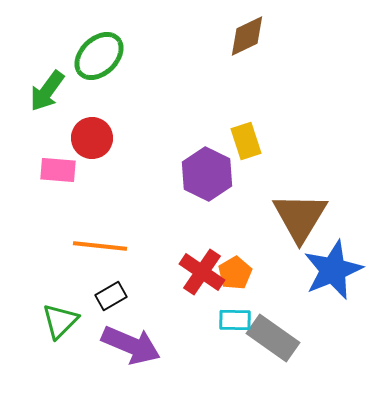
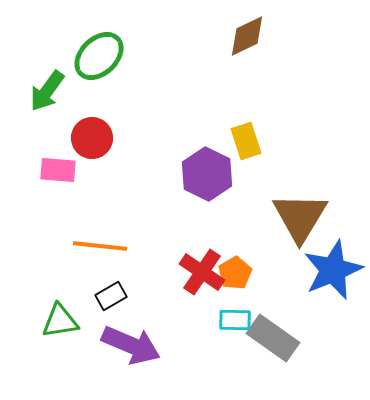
green triangle: rotated 36 degrees clockwise
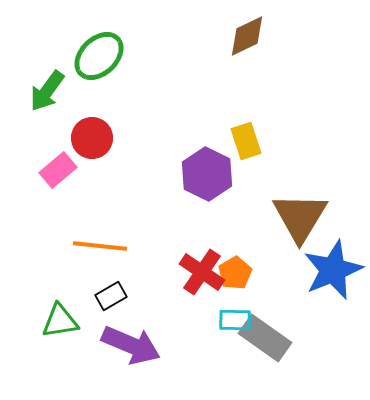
pink rectangle: rotated 45 degrees counterclockwise
gray rectangle: moved 8 px left
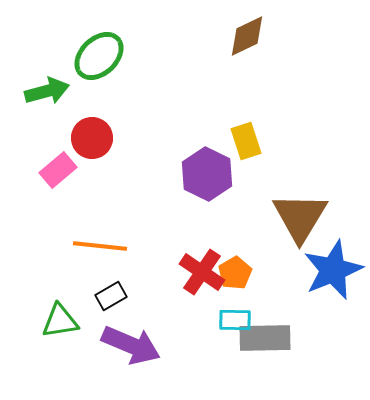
green arrow: rotated 141 degrees counterclockwise
gray rectangle: rotated 36 degrees counterclockwise
